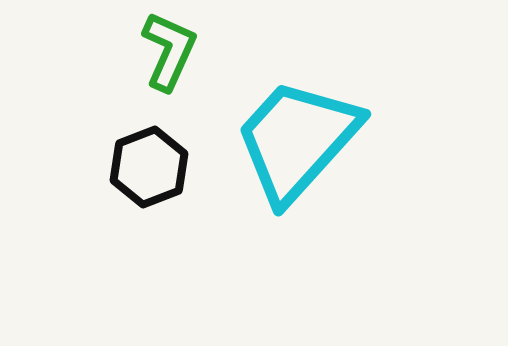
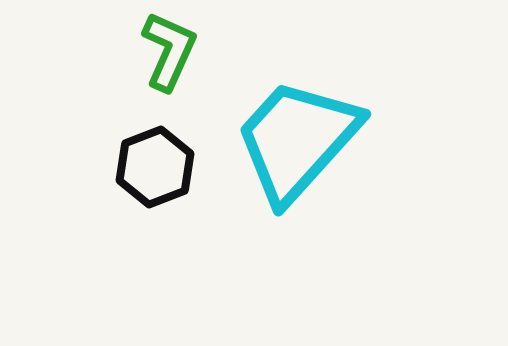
black hexagon: moved 6 px right
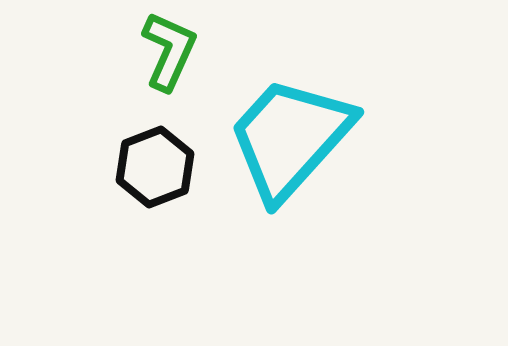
cyan trapezoid: moved 7 px left, 2 px up
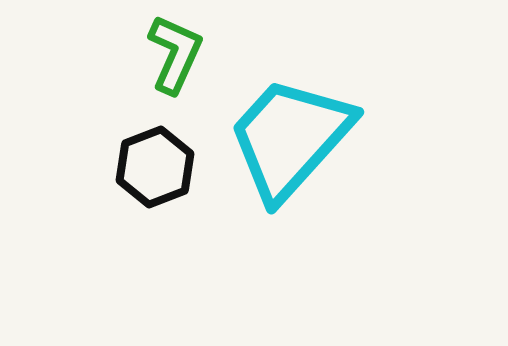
green L-shape: moved 6 px right, 3 px down
